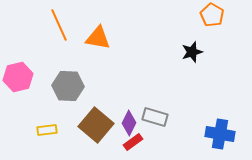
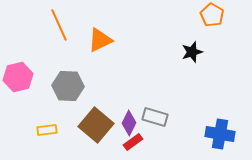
orange triangle: moved 2 px right, 2 px down; rotated 36 degrees counterclockwise
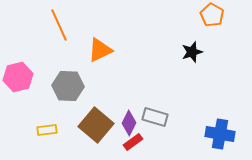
orange triangle: moved 10 px down
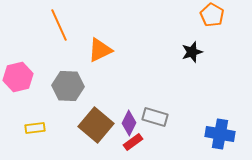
yellow rectangle: moved 12 px left, 2 px up
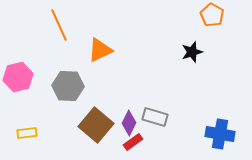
yellow rectangle: moved 8 px left, 5 px down
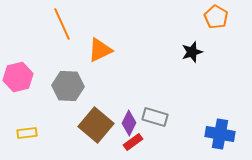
orange pentagon: moved 4 px right, 2 px down
orange line: moved 3 px right, 1 px up
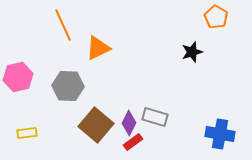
orange line: moved 1 px right, 1 px down
orange triangle: moved 2 px left, 2 px up
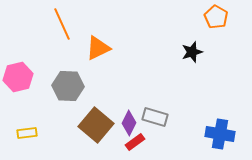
orange line: moved 1 px left, 1 px up
red rectangle: moved 2 px right
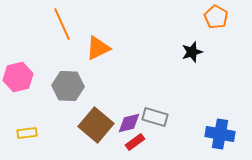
purple diamond: rotated 50 degrees clockwise
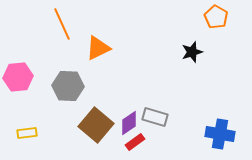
pink hexagon: rotated 8 degrees clockwise
purple diamond: rotated 20 degrees counterclockwise
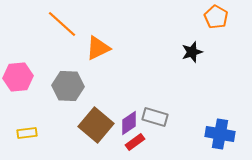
orange line: rotated 24 degrees counterclockwise
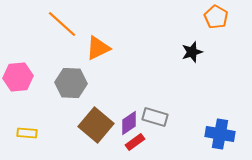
gray hexagon: moved 3 px right, 3 px up
yellow rectangle: rotated 12 degrees clockwise
